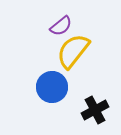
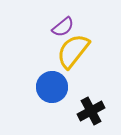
purple semicircle: moved 2 px right, 1 px down
black cross: moved 4 px left, 1 px down
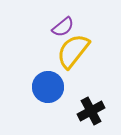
blue circle: moved 4 px left
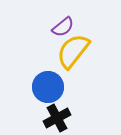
black cross: moved 34 px left, 7 px down
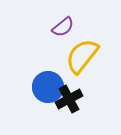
yellow semicircle: moved 9 px right, 5 px down
black cross: moved 12 px right, 19 px up
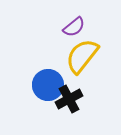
purple semicircle: moved 11 px right
blue circle: moved 2 px up
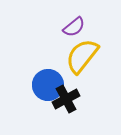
black cross: moved 3 px left
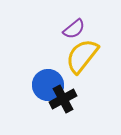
purple semicircle: moved 2 px down
black cross: moved 3 px left
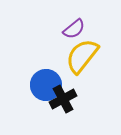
blue circle: moved 2 px left
